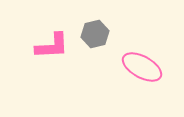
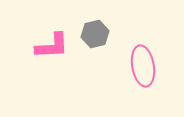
pink ellipse: moved 1 px right, 1 px up; rotated 51 degrees clockwise
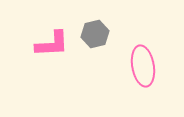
pink L-shape: moved 2 px up
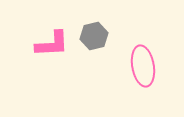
gray hexagon: moved 1 px left, 2 px down
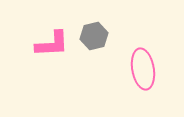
pink ellipse: moved 3 px down
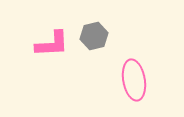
pink ellipse: moved 9 px left, 11 px down
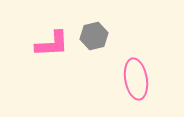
pink ellipse: moved 2 px right, 1 px up
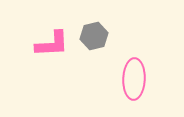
pink ellipse: moved 2 px left; rotated 12 degrees clockwise
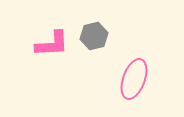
pink ellipse: rotated 18 degrees clockwise
